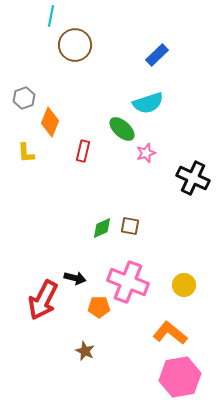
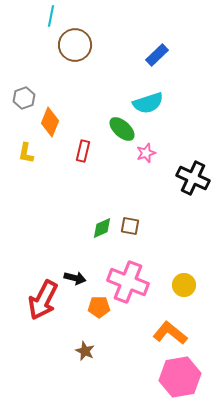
yellow L-shape: rotated 15 degrees clockwise
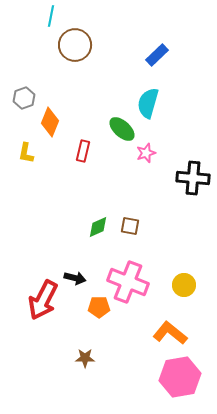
cyan semicircle: rotated 124 degrees clockwise
black cross: rotated 20 degrees counterclockwise
green diamond: moved 4 px left, 1 px up
brown star: moved 7 px down; rotated 24 degrees counterclockwise
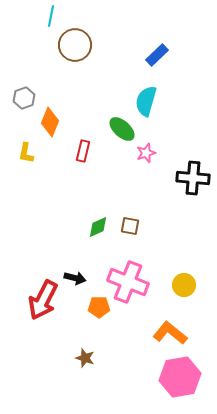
cyan semicircle: moved 2 px left, 2 px up
brown star: rotated 18 degrees clockwise
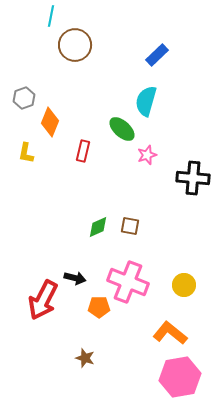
pink star: moved 1 px right, 2 px down
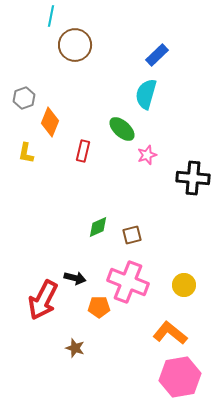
cyan semicircle: moved 7 px up
brown square: moved 2 px right, 9 px down; rotated 24 degrees counterclockwise
brown star: moved 10 px left, 10 px up
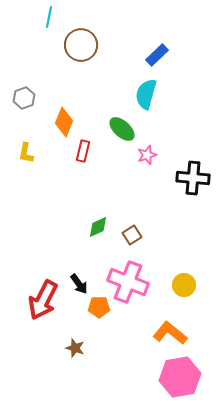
cyan line: moved 2 px left, 1 px down
brown circle: moved 6 px right
orange diamond: moved 14 px right
brown square: rotated 18 degrees counterclockwise
black arrow: moved 4 px right, 6 px down; rotated 40 degrees clockwise
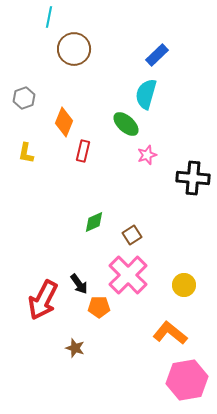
brown circle: moved 7 px left, 4 px down
green ellipse: moved 4 px right, 5 px up
green diamond: moved 4 px left, 5 px up
pink cross: moved 7 px up; rotated 24 degrees clockwise
pink hexagon: moved 7 px right, 3 px down
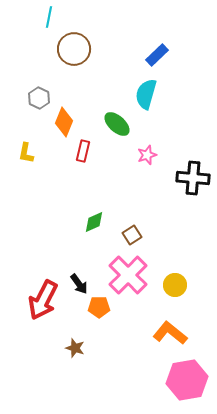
gray hexagon: moved 15 px right; rotated 15 degrees counterclockwise
green ellipse: moved 9 px left
yellow circle: moved 9 px left
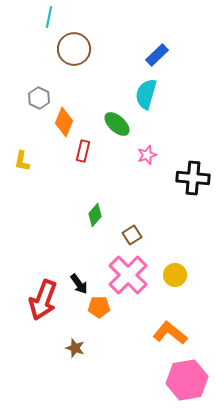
yellow L-shape: moved 4 px left, 8 px down
green diamond: moved 1 px right, 7 px up; rotated 25 degrees counterclockwise
yellow circle: moved 10 px up
red arrow: rotated 6 degrees counterclockwise
